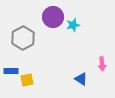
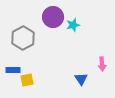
blue rectangle: moved 2 px right, 1 px up
blue triangle: rotated 24 degrees clockwise
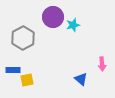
blue triangle: rotated 16 degrees counterclockwise
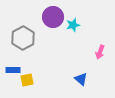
pink arrow: moved 2 px left, 12 px up; rotated 24 degrees clockwise
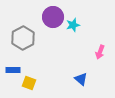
yellow square: moved 2 px right, 3 px down; rotated 32 degrees clockwise
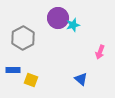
purple circle: moved 5 px right, 1 px down
yellow square: moved 2 px right, 3 px up
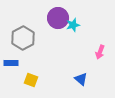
blue rectangle: moved 2 px left, 7 px up
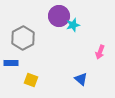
purple circle: moved 1 px right, 2 px up
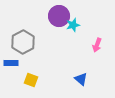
gray hexagon: moved 4 px down
pink arrow: moved 3 px left, 7 px up
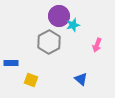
gray hexagon: moved 26 px right
